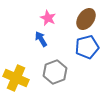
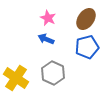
blue arrow: moved 5 px right; rotated 35 degrees counterclockwise
gray hexagon: moved 2 px left, 1 px down; rotated 15 degrees counterclockwise
yellow cross: rotated 10 degrees clockwise
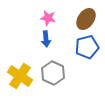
pink star: rotated 14 degrees counterclockwise
blue arrow: rotated 119 degrees counterclockwise
yellow cross: moved 4 px right, 2 px up
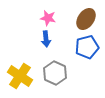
gray hexagon: moved 2 px right
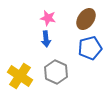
blue pentagon: moved 3 px right, 1 px down
gray hexagon: moved 1 px right, 1 px up
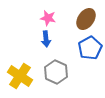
blue pentagon: rotated 15 degrees counterclockwise
